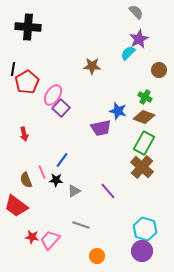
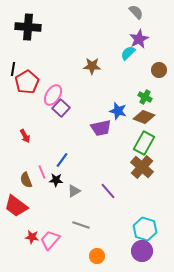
red arrow: moved 1 px right, 2 px down; rotated 16 degrees counterclockwise
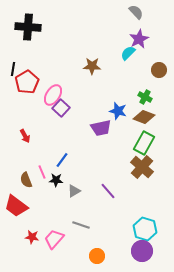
pink trapezoid: moved 4 px right, 1 px up
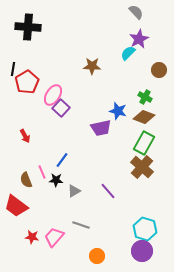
pink trapezoid: moved 2 px up
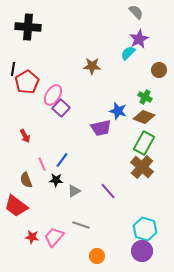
pink line: moved 8 px up
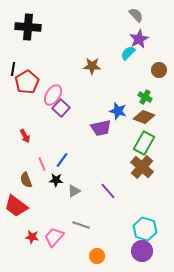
gray semicircle: moved 3 px down
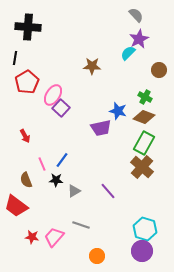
black line: moved 2 px right, 11 px up
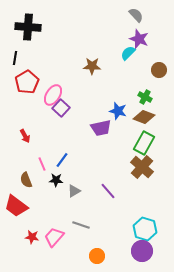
purple star: rotated 24 degrees counterclockwise
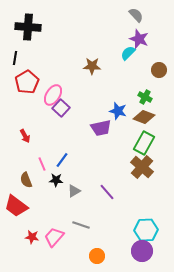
purple line: moved 1 px left, 1 px down
cyan hexagon: moved 1 px right, 1 px down; rotated 20 degrees counterclockwise
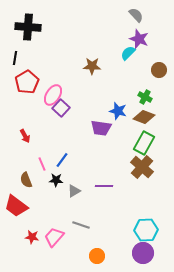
purple trapezoid: rotated 20 degrees clockwise
purple line: moved 3 px left, 6 px up; rotated 48 degrees counterclockwise
purple circle: moved 1 px right, 2 px down
